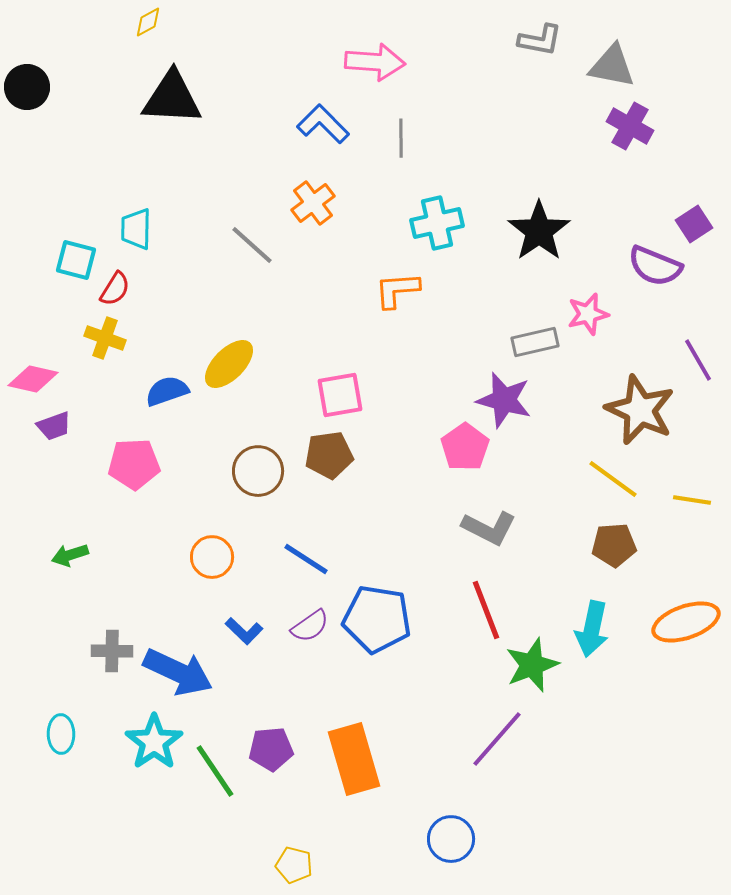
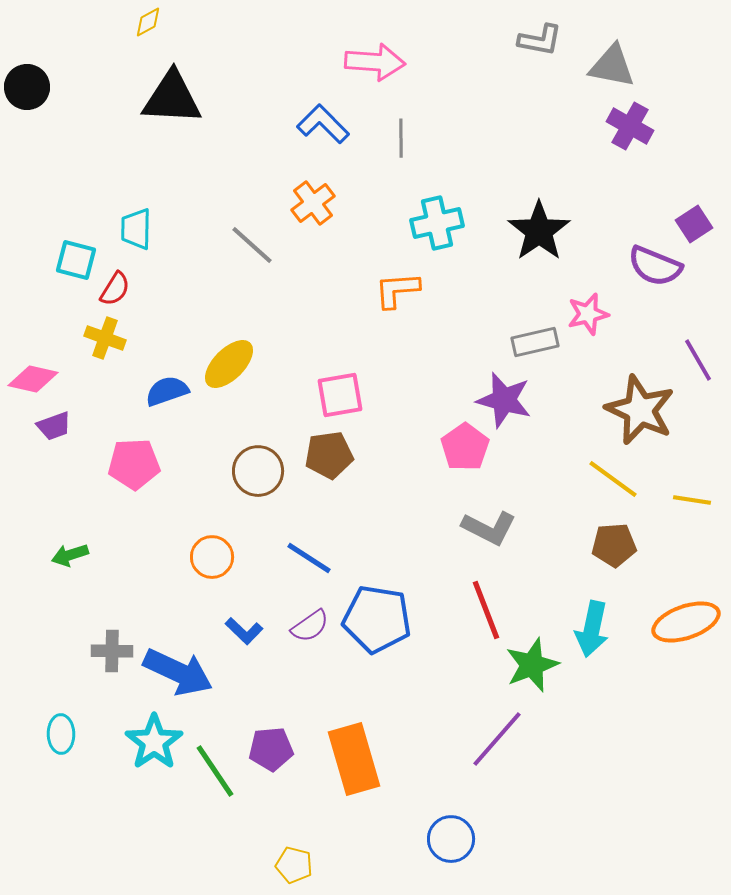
blue line at (306, 559): moved 3 px right, 1 px up
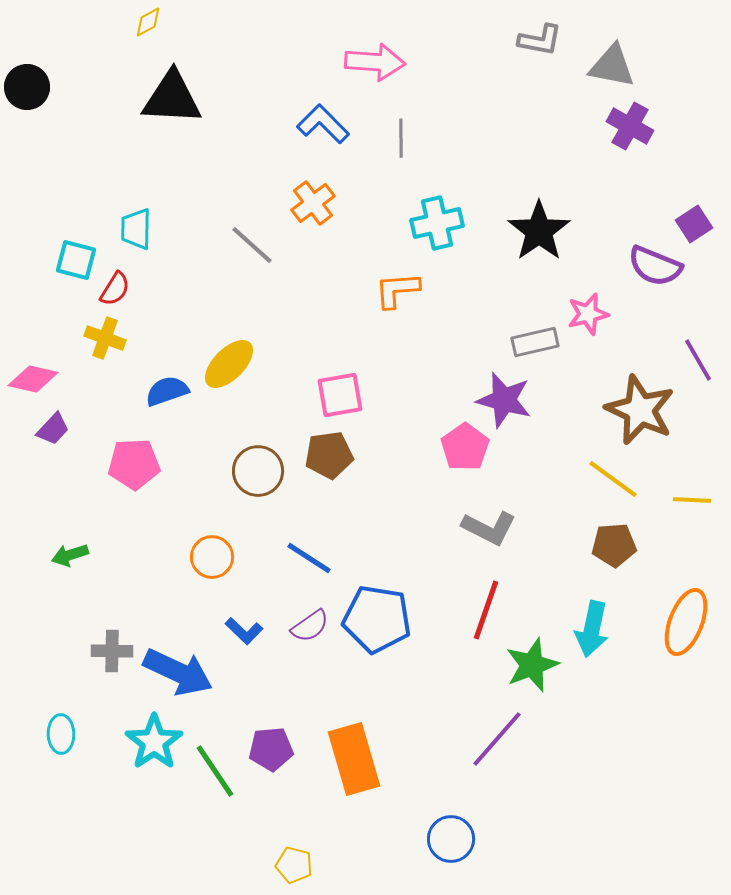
purple trapezoid at (54, 426): moved 1 px left, 3 px down; rotated 27 degrees counterclockwise
yellow line at (692, 500): rotated 6 degrees counterclockwise
red line at (486, 610): rotated 40 degrees clockwise
orange ellipse at (686, 622): rotated 50 degrees counterclockwise
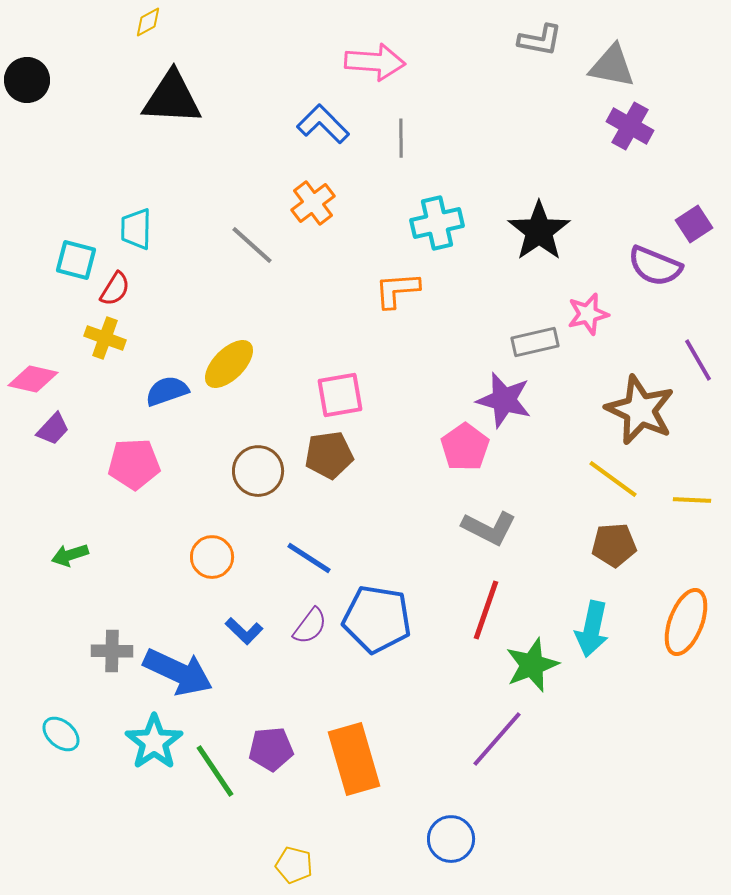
black circle at (27, 87): moved 7 px up
purple semicircle at (310, 626): rotated 18 degrees counterclockwise
cyan ellipse at (61, 734): rotated 48 degrees counterclockwise
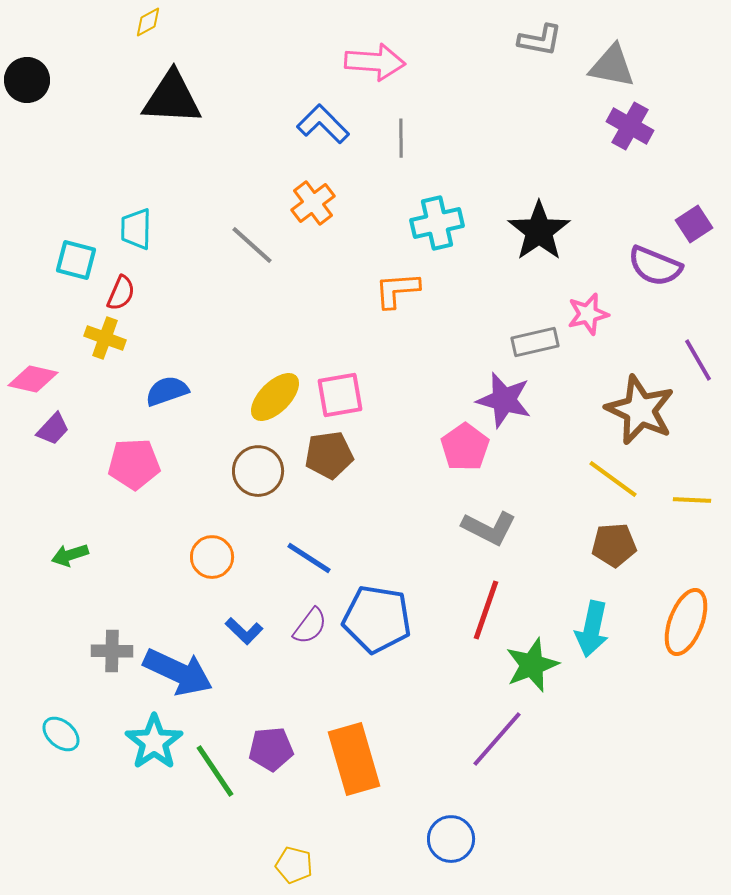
red semicircle at (115, 289): moved 6 px right, 4 px down; rotated 9 degrees counterclockwise
yellow ellipse at (229, 364): moved 46 px right, 33 px down
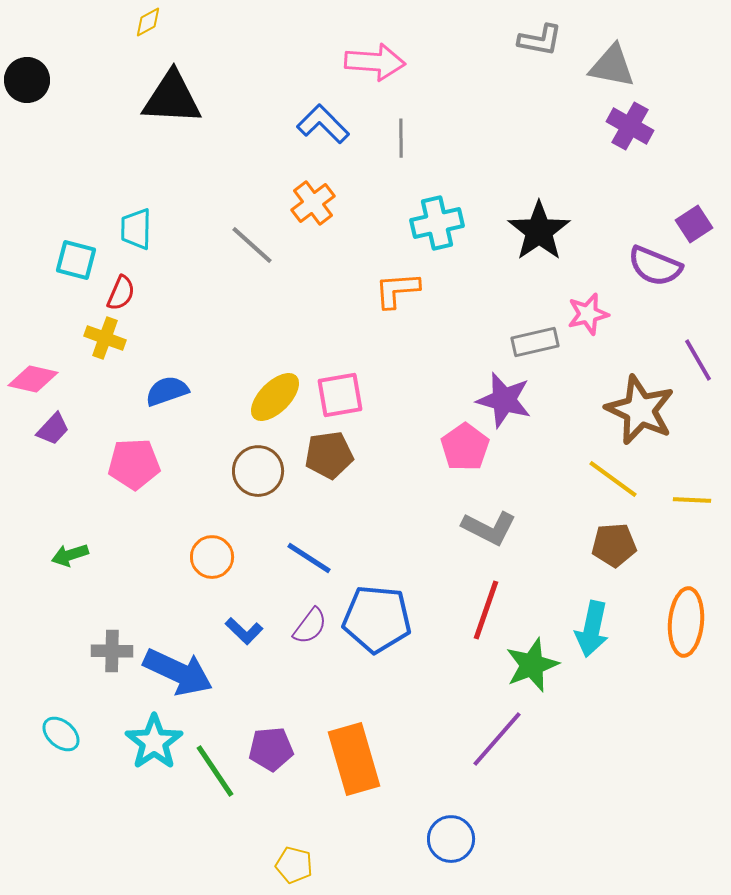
blue pentagon at (377, 619): rotated 4 degrees counterclockwise
orange ellipse at (686, 622): rotated 16 degrees counterclockwise
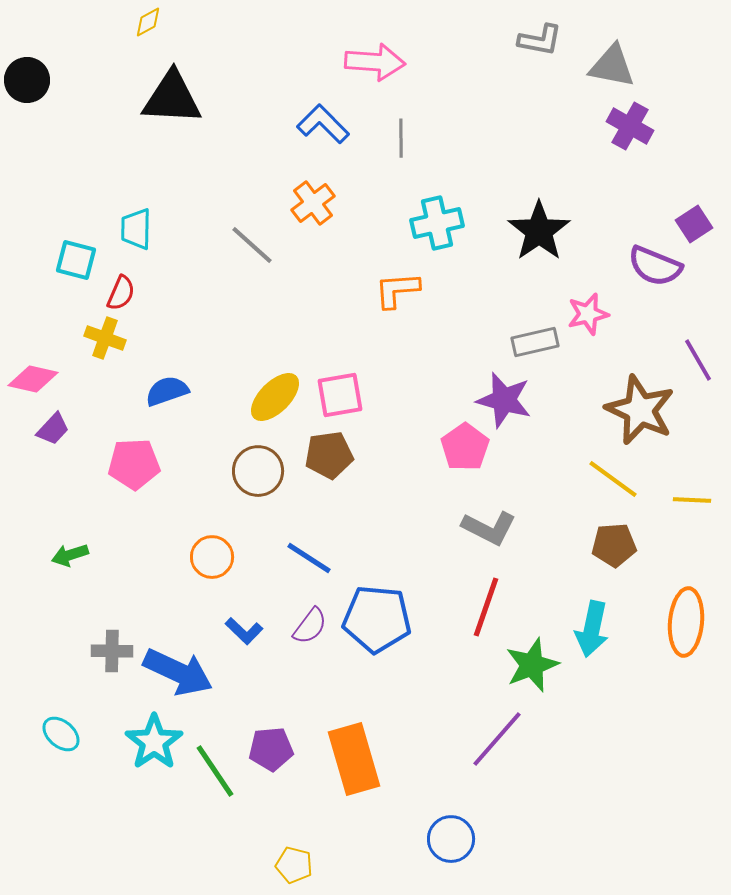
red line at (486, 610): moved 3 px up
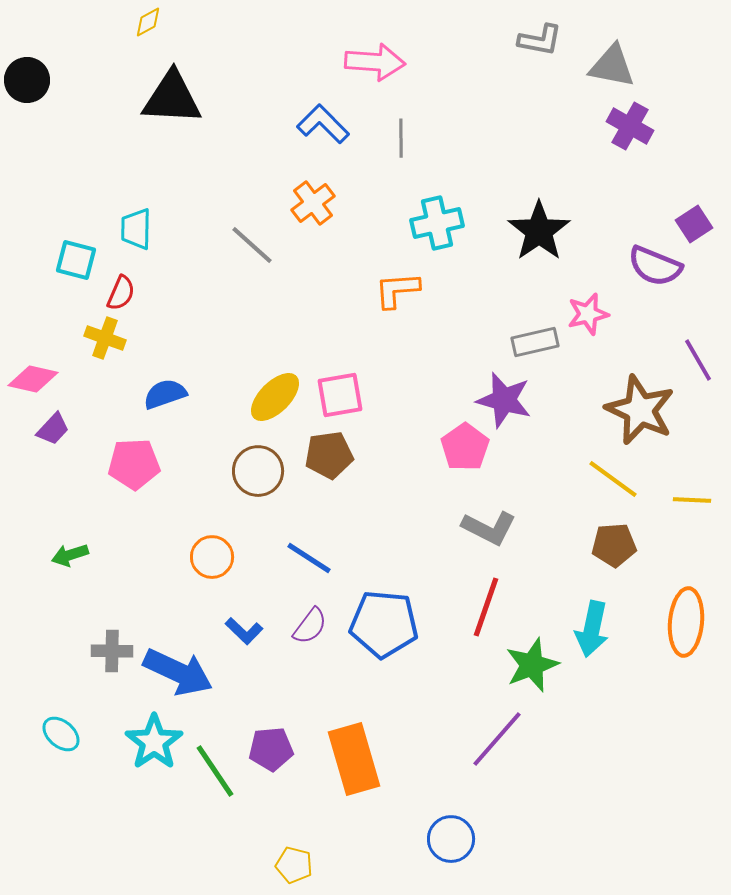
blue semicircle at (167, 391): moved 2 px left, 3 px down
blue pentagon at (377, 619): moved 7 px right, 5 px down
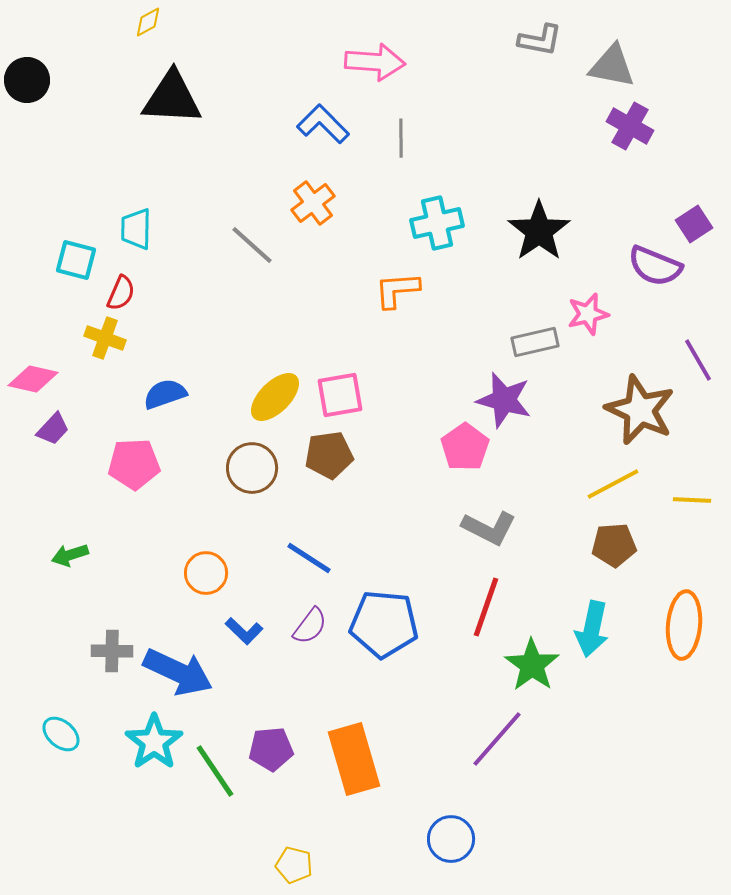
brown circle at (258, 471): moved 6 px left, 3 px up
yellow line at (613, 479): moved 5 px down; rotated 64 degrees counterclockwise
orange circle at (212, 557): moved 6 px left, 16 px down
orange ellipse at (686, 622): moved 2 px left, 3 px down
green star at (532, 665): rotated 16 degrees counterclockwise
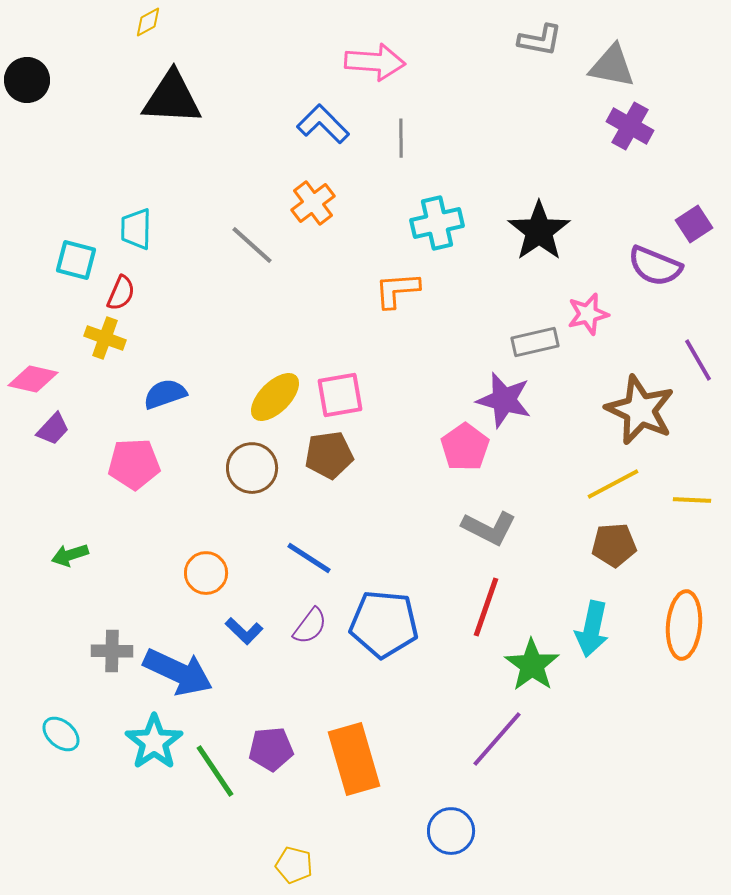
blue circle at (451, 839): moved 8 px up
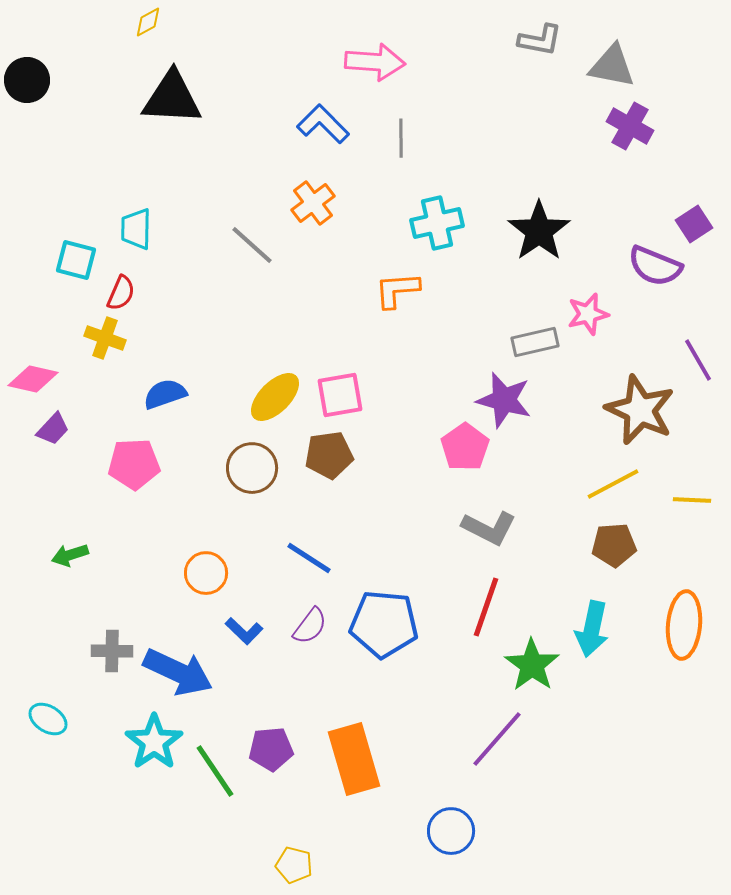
cyan ellipse at (61, 734): moved 13 px left, 15 px up; rotated 9 degrees counterclockwise
